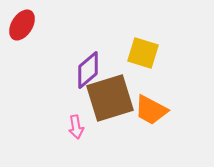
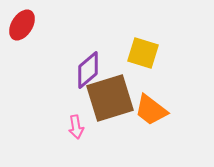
orange trapezoid: rotated 9 degrees clockwise
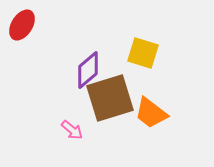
orange trapezoid: moved 3 px down
pink arrow: moved 4 px left, 3 px down; rotated 40 degrees counterclockwise
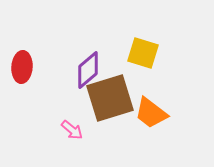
red ellipse: moved 42 px down; rotated 28 degrees counterclockwise
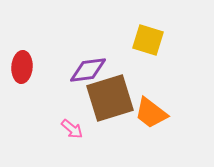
yellow square: moved 5 px right, 13 px up
purple diamond: rotated 33 degrees clockwise
pink arrow: moved 1 px up
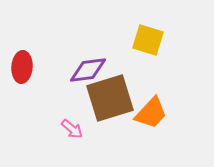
orange trapezoid: rotated 84 degrees counterclockwise
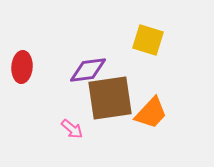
brown square: rotated 9 degrees clockwise
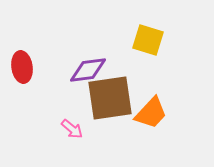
red ellipse: rotated 12 degrees counterclockwise
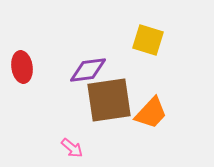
brown square: moved 1 px left, 2 px down
pink arrow: moved 19 px down
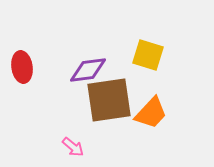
yellow square: moved 15 px down
pink arrow: moved 1 px right, 1 px up
